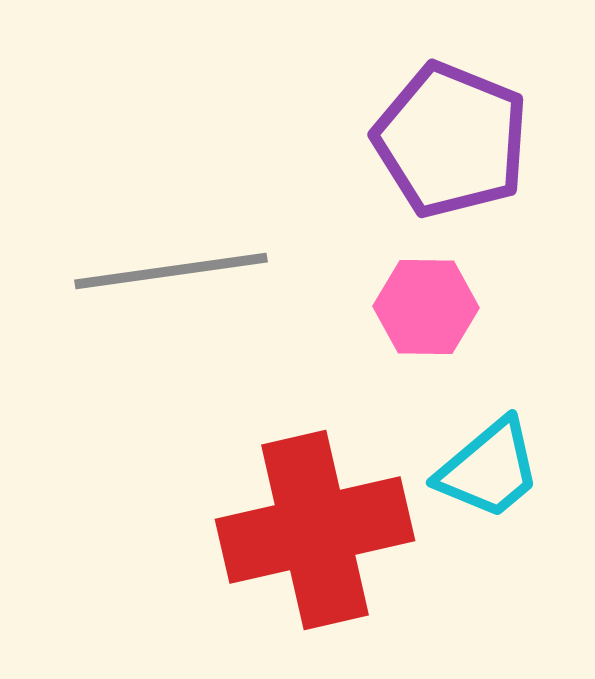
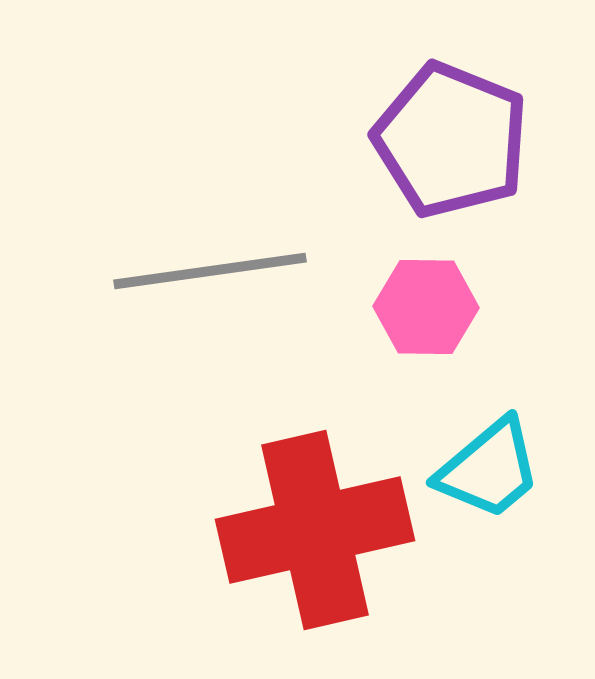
gray line: moved 39 px right
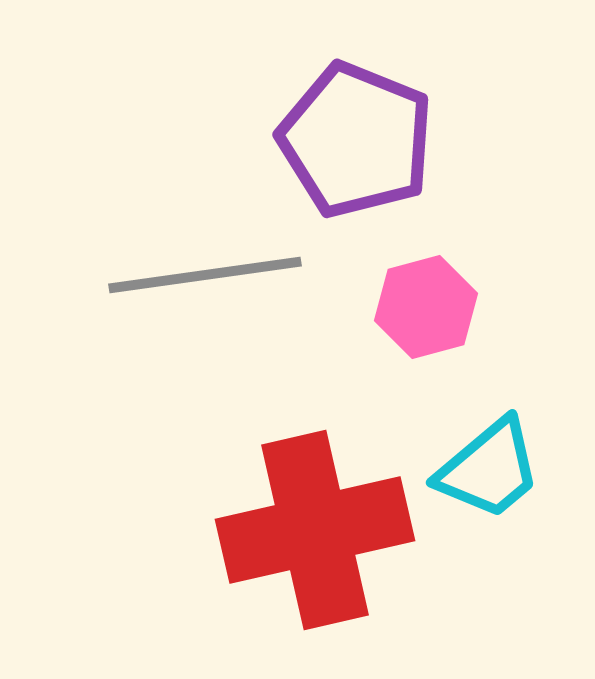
purple pentagon: moved 95 px left
gray line: moved 5 px left, 4 px down
pink hexagon: rotated 16 degrees counterclockwise
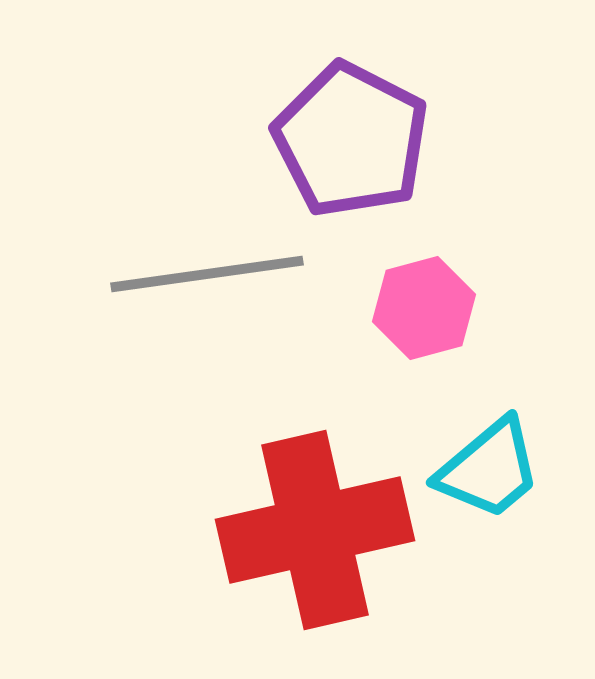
purple pentagon: moved 5 px left; rotated 5 degrees clockwise
gray line: moved 2 px right, 1 px up
pink hexagon: moved 2 px left, 1 px down
